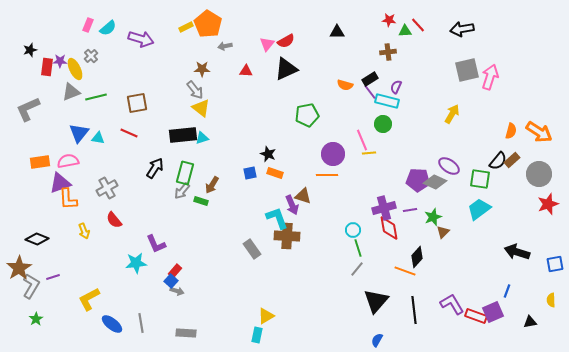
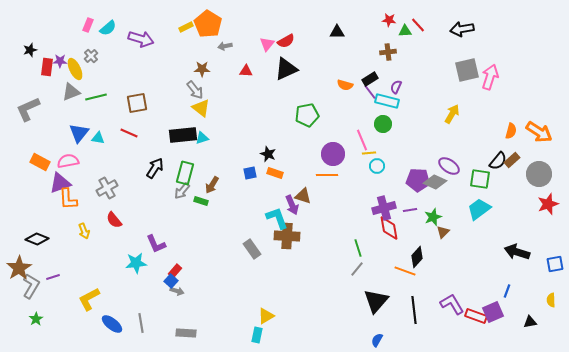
orange rectangle at (40, 162): rotated 36 degrees clockwise
cyan circle at (353, 230): moved 24 px right, 64 px up
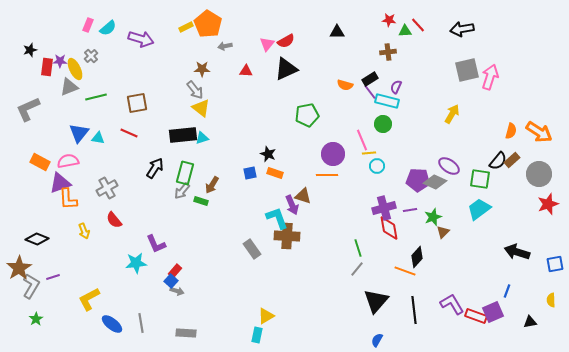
gray triangle at (71, 92): moved 2 px left, 5 px up
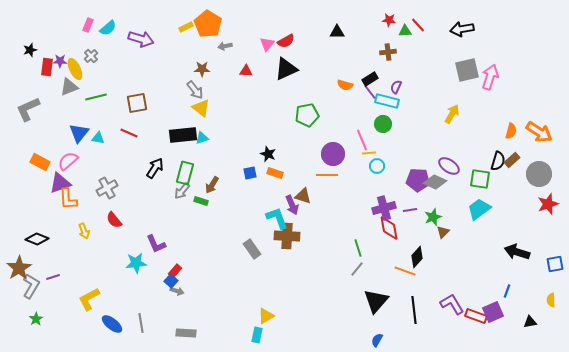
pink semicircle at (68, 161): rotated 30 degrees counterclockwise
black semicircle at (498, 161): rotated 24 degrees counterclockwise
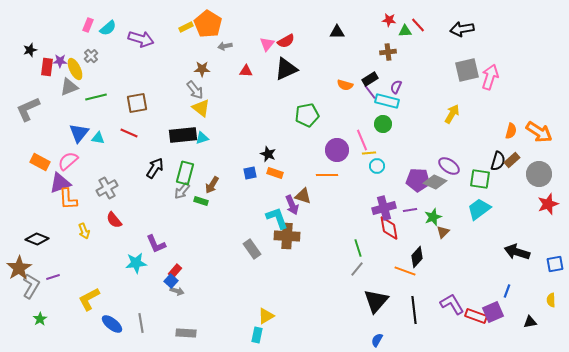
purple circle at (333, 154): moved 4 px right, 4 px up
green star at (36, 319): moved 4 px right
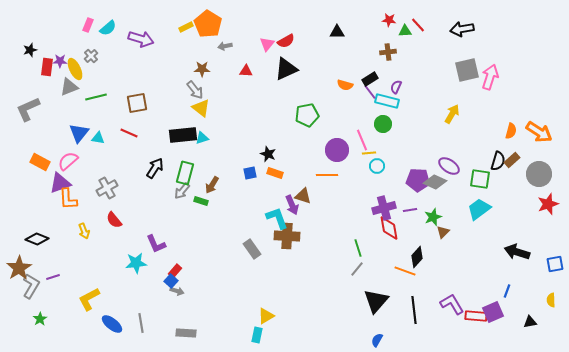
red rectangle at (476, 316): rotated 15 degrees counterclockwise
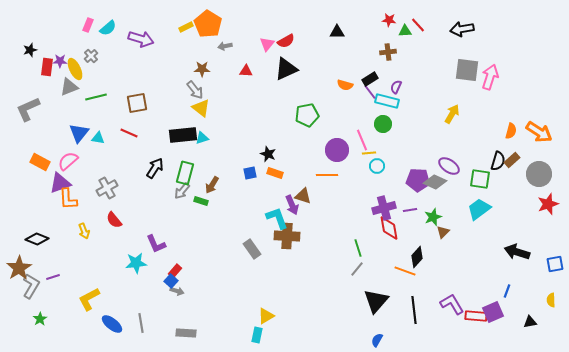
gray square at (467, 70): rotated 20 degrees clockwise
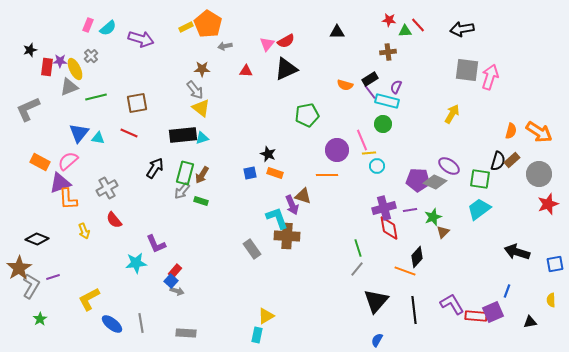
brown arrow at (212, 185): moved 10 px left, 10 px up
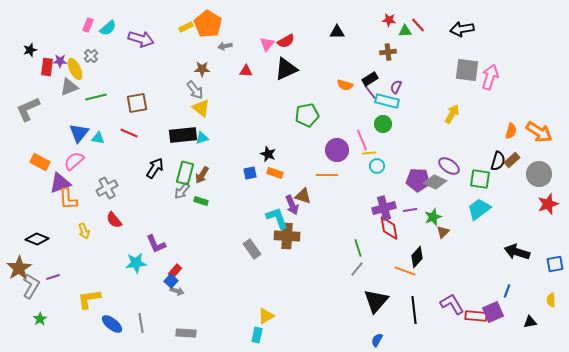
pink semicircle at (68, 161): moved 6 px right
yellow L-shape at (89, 299): rotated 20 degrees clockwise
